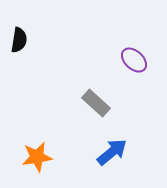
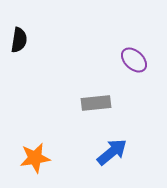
gray rectangle: rotated 48 degrees counterclockwise
orange star: moved 2 px left, 1 px down
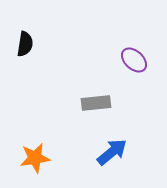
black semicircle: moved 6 px right, 4 px down
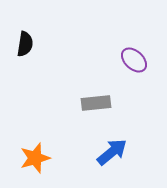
orange star: rotated 8 degrees counterclockwise
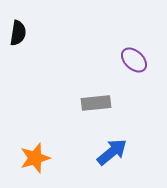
black semicircle: moved 7 px left, 11 px up
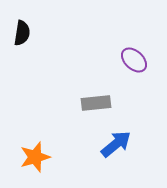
black semicircle: moved 4 px right
blue arrow: moved 4 px right, 8 px up
orange star: moved 1 px up
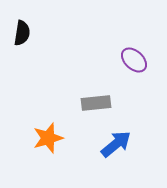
orange star: moved 13 px right, 19 px up
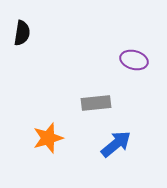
purple ellipse: rotated 28 degrees counterclockwise
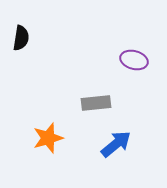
black semicircle: moved 1 px left, 5 px down
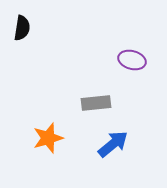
black semicircle: moved 1 px right, 10 px up
purple ellipse: moved 2 px left
blue arrow: moved 3 px left
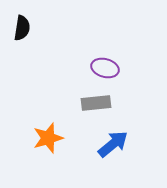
purple ellipse: moved 27 px left, 8 px down
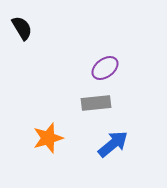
black semicircle: rotated 40 degrees counterclockwise
purple ellipse: rotated 52 degrees counterclockwise
